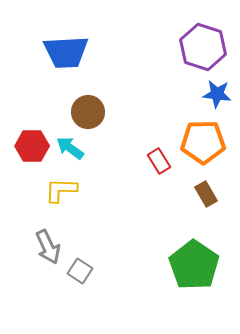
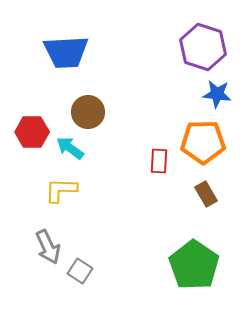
red hexagon: moved 14 px up
red rectangle: rotated 35 degrees clockwise
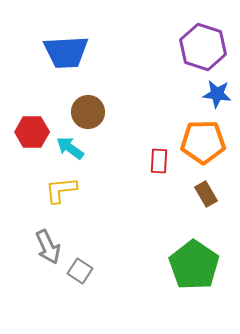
yellow L-shape: rotated 8 degrees counterclockwise
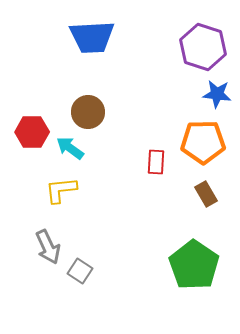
blue trapezoid: moved 26 px right, 15 px up
red rectangle: moved 3 px left, 1 px down
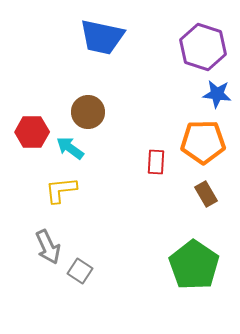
blue trapezoid: moved 10 px right; rotated 15 degrees clockwise
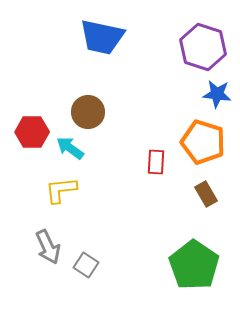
orange pentagon: rotated 18 degrees clockwise
gray square: moved 6 px right, 6 px up
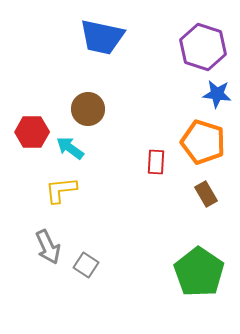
brown circle: moved 3 px up
green pentagon: moved 5 px right, 7 px down
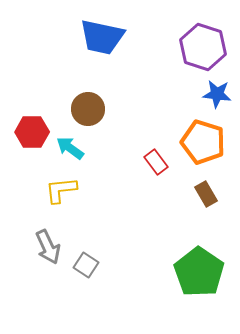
red rectangle: rotated 40 degrees counterclockwise
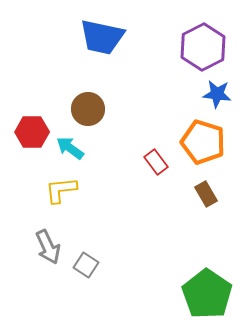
purple hexagon: rotated 15 degrees clockwise
green pentagon: moved 8 px right, 22 px down
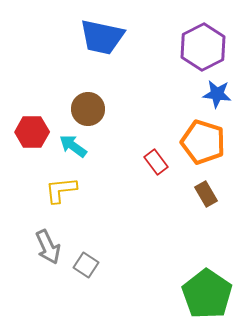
cyan arrow: moved 3 px right, 2 px up
